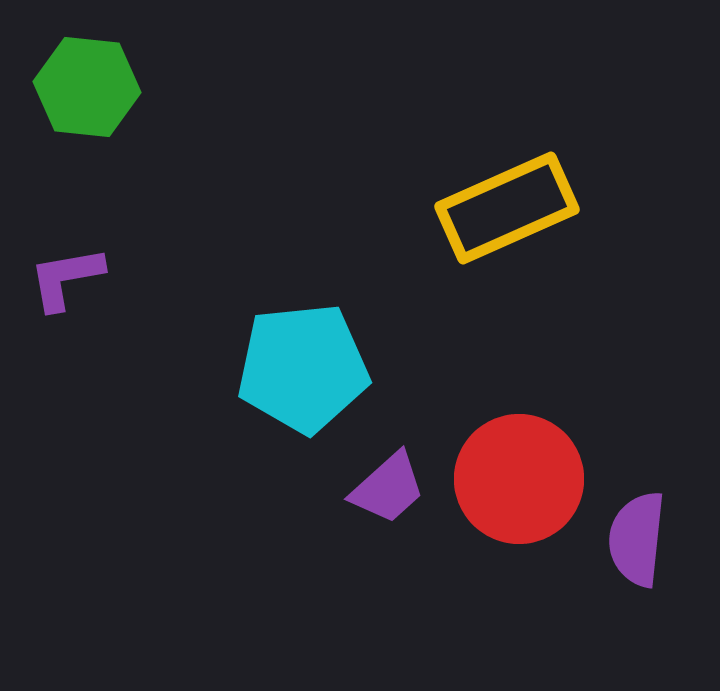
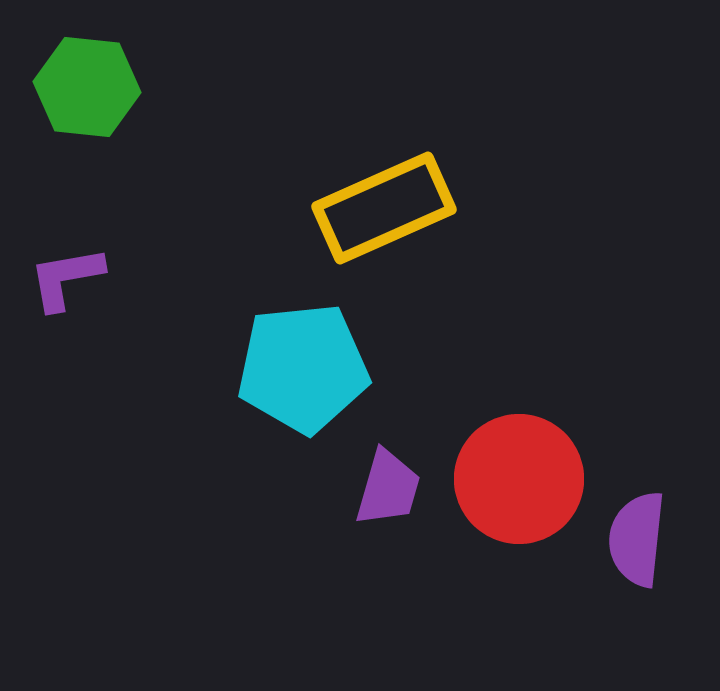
yellow rectangle: moved 123 px left
purple trapezoid: rotated 32 degrees counterclockwise
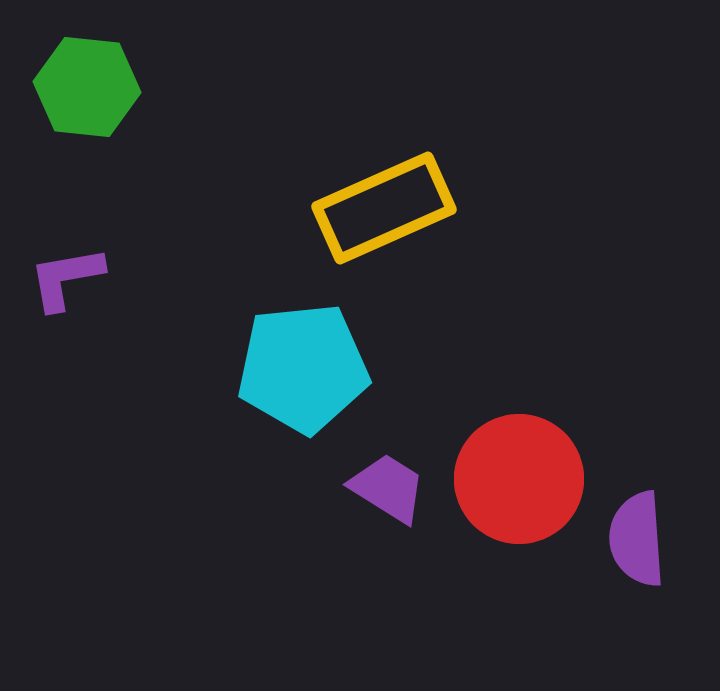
purple trapezoid: rotated 74 degrees counterclockwise
purple semicircle: rotated 10 degrees counterclockwise
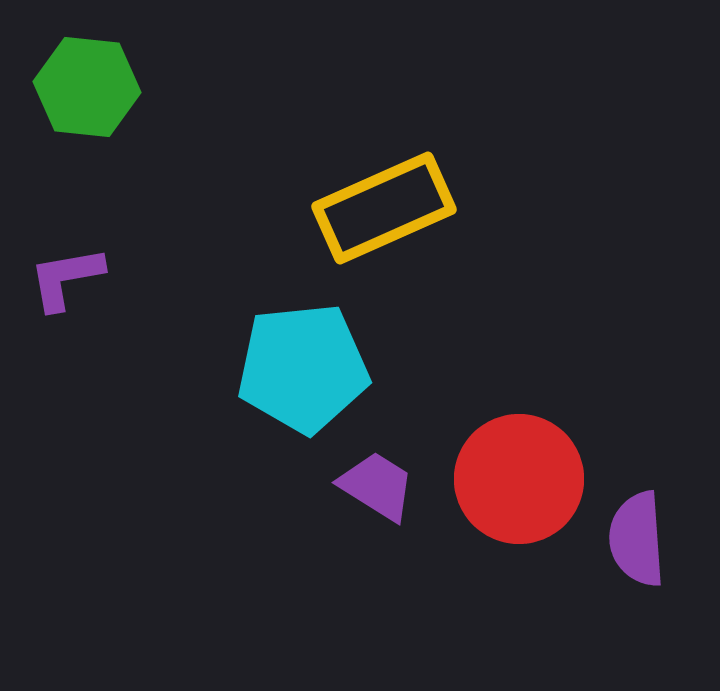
purple trapezoid: moved 11 px left, 2 px up
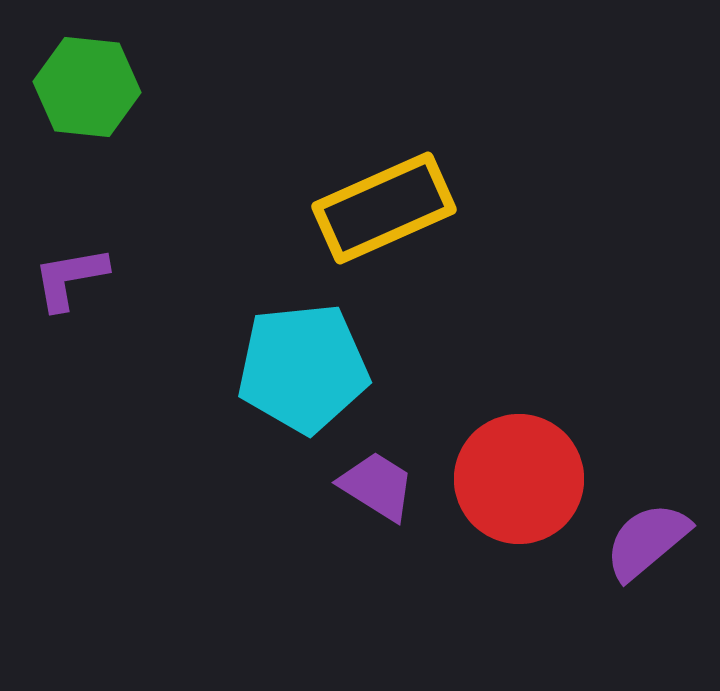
purple L-shape: moved 4 px right
purple semicircle: moved 10 px right, 2 px down; rotated 54 degrees clockwise
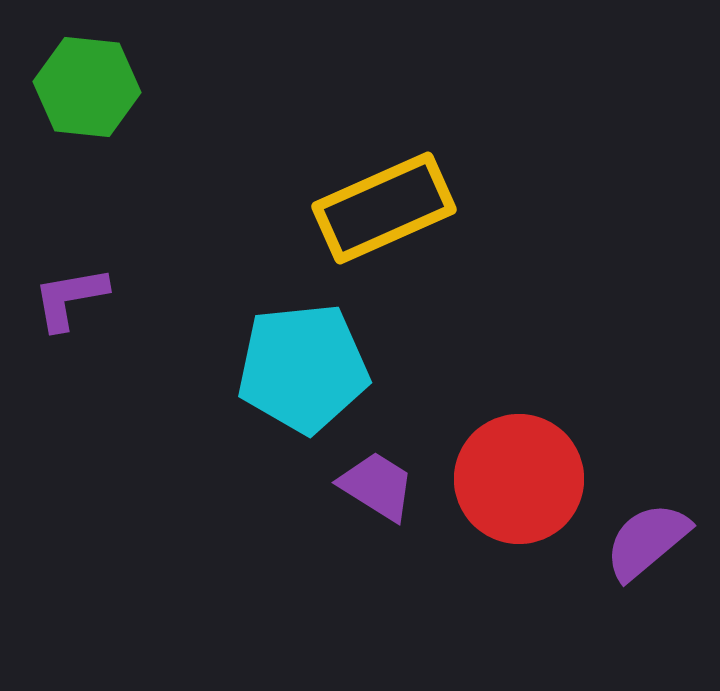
purple L-shape: moved 20 px down
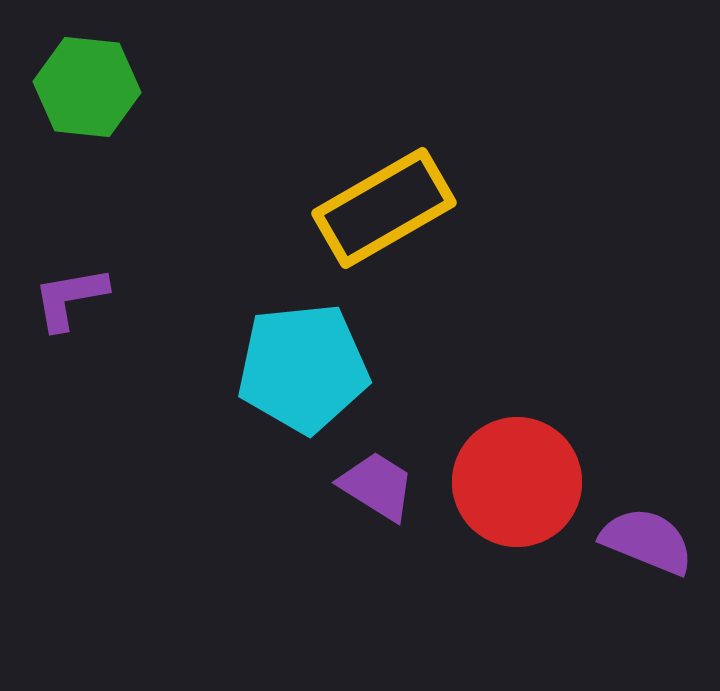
yellow rectangle: rotated 6 degrees counterclockwise
red circle: moved 2 px left, 3 px down
purple semicircle: rotated 62 degrees clockwise
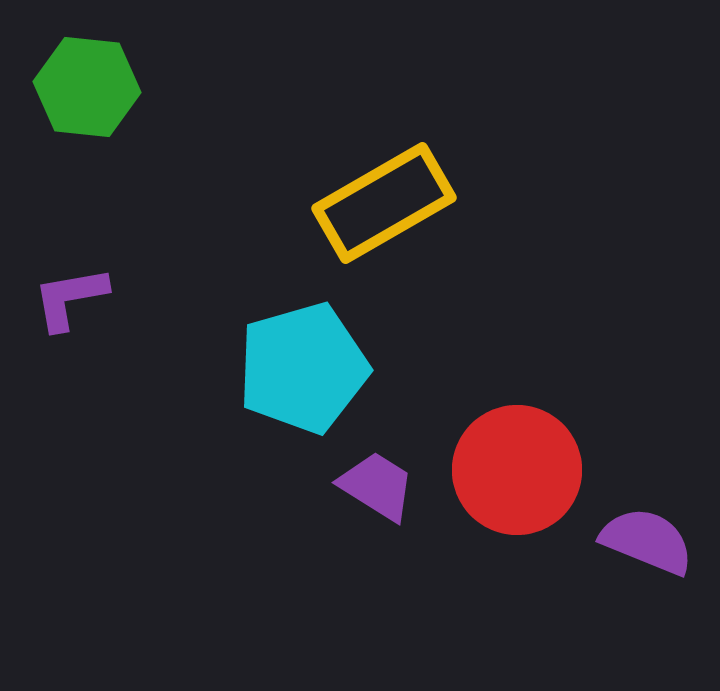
yellow rectangle: moved 5 px up
cyan pentagon: rotated 10 degrees counterclockwise
red circle: moved 12 px up
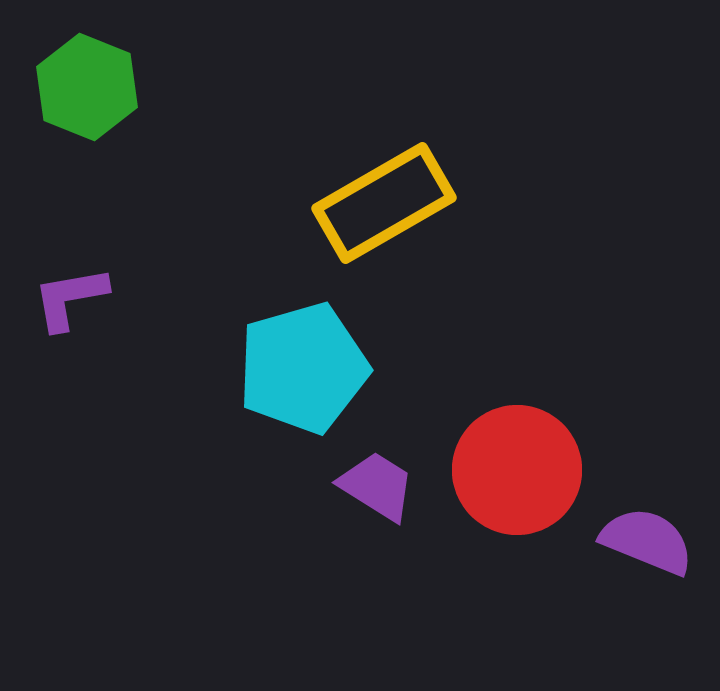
green hexagon: rotated 16 degrees clockwise
